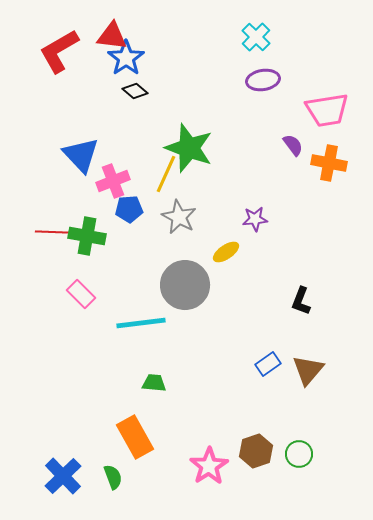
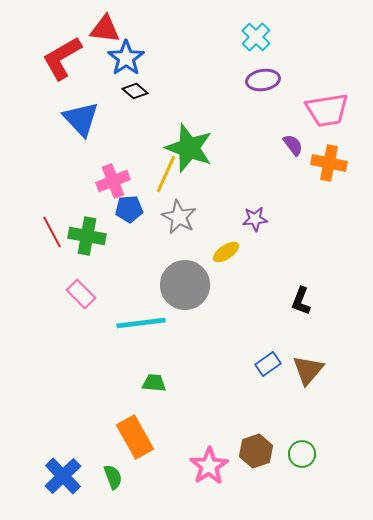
red triangle: moved 7 px left, 7 px up
red L-shape: moved 3 px right, 7 px down
blue triangle: moved 36 px up
red line: rotated 60 degrees clockwise
green circle: moved 3 px right
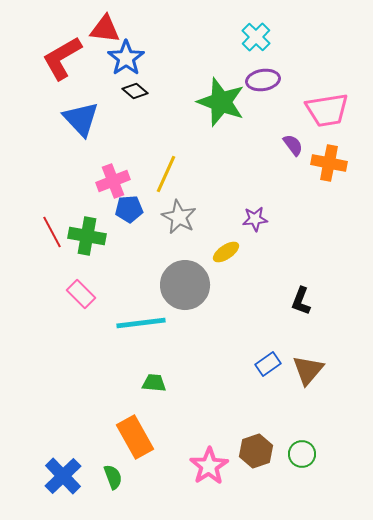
green star: moved 32 px right, 46 px up
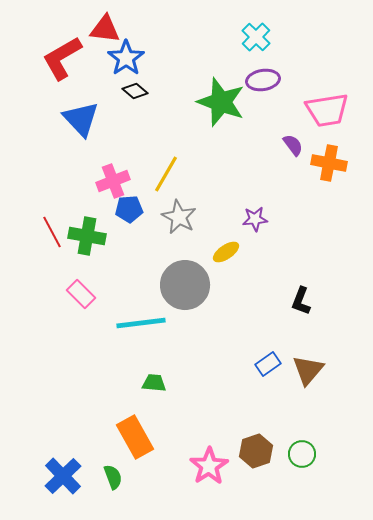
yellow line: rotated 6 degrees clockwise
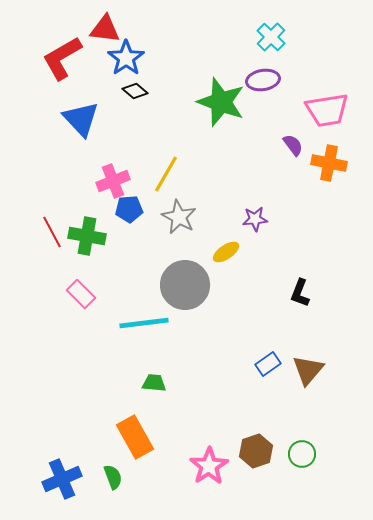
cyan cross: moved 15 px right
black L-shape: moved 1 px left, 8 px up
cyan line: moved 3 px right
blue cross: moved 1 px left, 3 px down; rotated 21 degrees clockwise
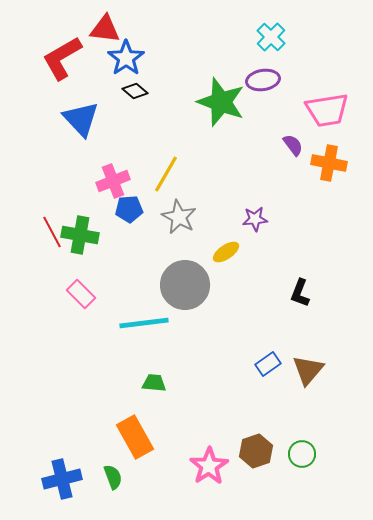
green cross: moved 7 px left, 1 px up
blue cross: rotated 9 degrees clockwise
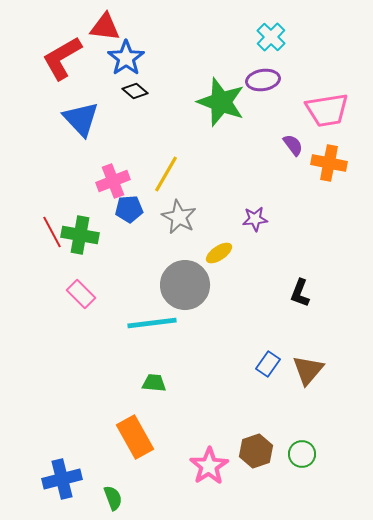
red triangle: moved 2 px up
yellow ellipse: moved 7 px left, 1 px down
cyan line: moved 8 px right
blue rectangle: rotated 20 degrees counterclockwise
green semicircle: moved 21 px down
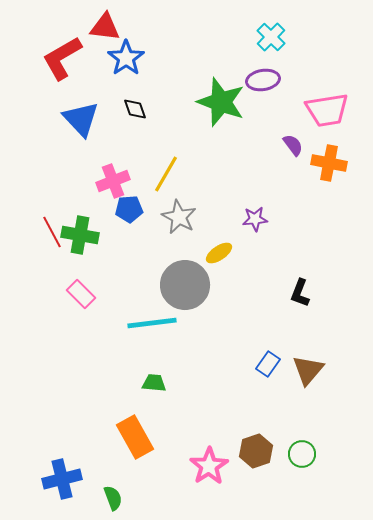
black diamond: moved 18 px down; rotated 30 degrees clockwise
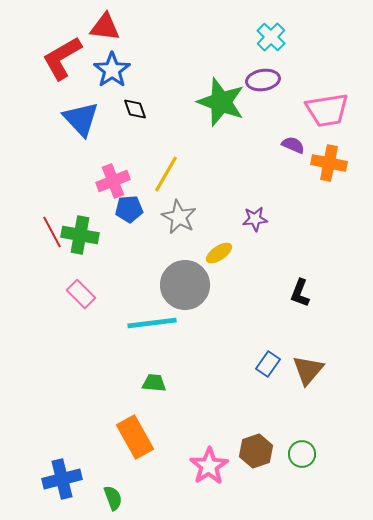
blue star: moved 14 px left, 12 px down
purple semicircle: rotated 30 degrees counterclockwise
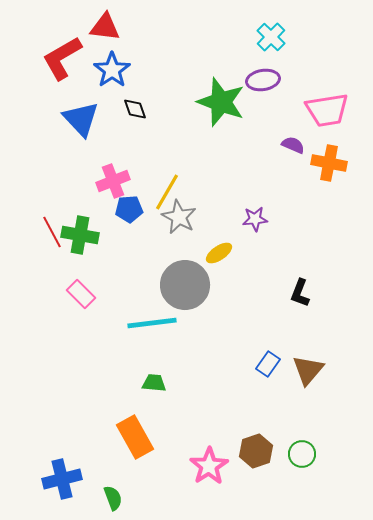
yellow line: moved 1 px right, 18 px down
